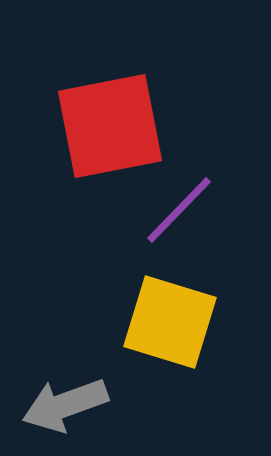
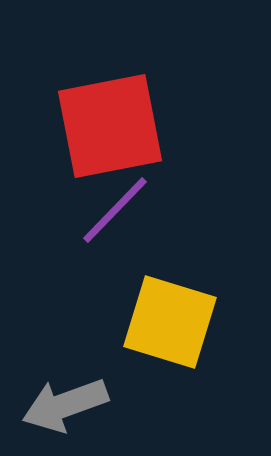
purple line: moved 64 px left
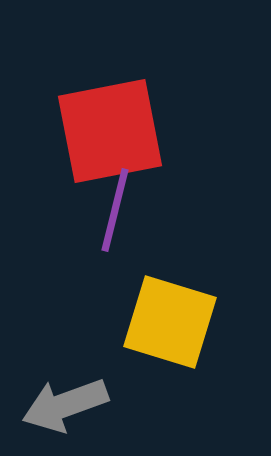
red square: moved 5 px down
purple line: rotated 30 degrees counterclockwise
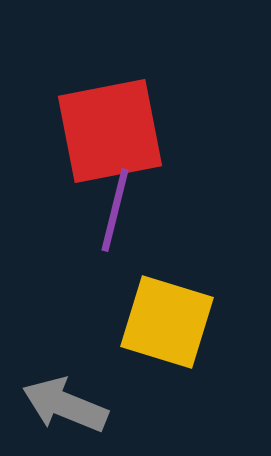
yellow square: moved 3 px left
gray arrow: rotated 42 degrees clockwise
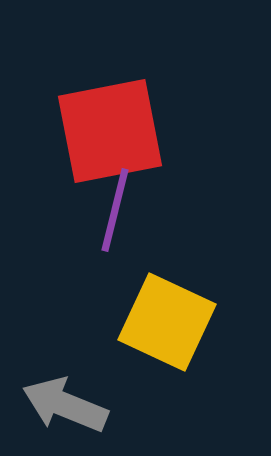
yellow square: rotated 8 degrees clockwise
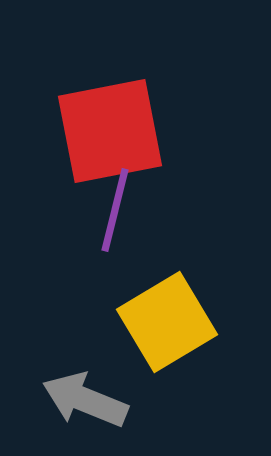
yellow square: rotated 34 degrees clockwise
gray arrow: moved 20 px right, 5 px up
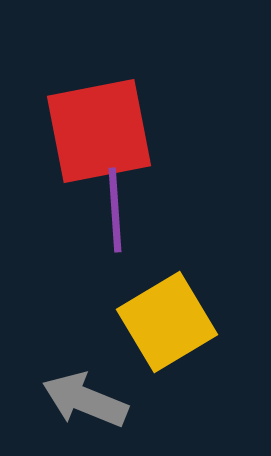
red square: moved 11 px left
purple line: rotated 18 degrees counterclockwise
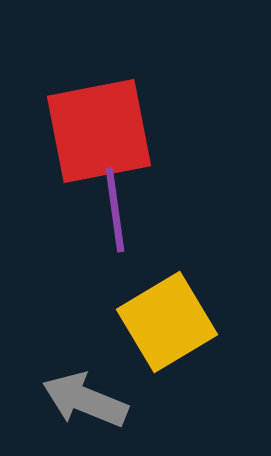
purple line: rotated 4 degrees counterclockwise
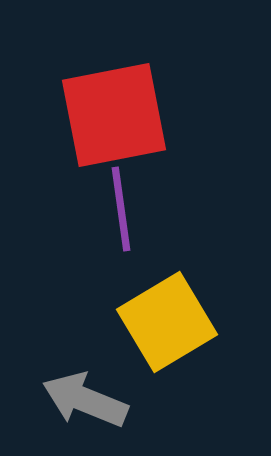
red square: moved 15 px right, 16 px up
purple line: moved 6 px right, 1 px up
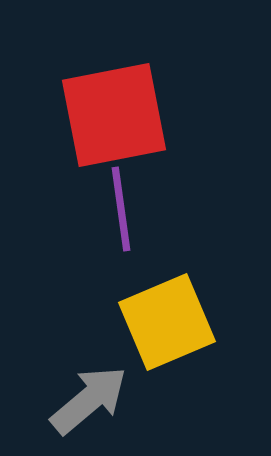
yellow square: rotated 8 degrees clockwise
gray arrow: moved 4 px right; rotated 118 degrees clockwise
